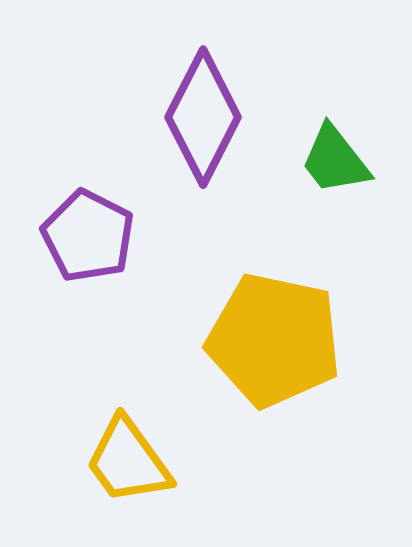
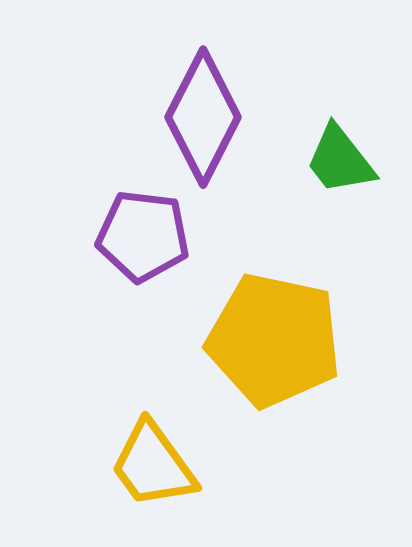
green trapezoid: moved 5 px right
purple pentagon: moved 55 px right; rotated 20 degrees counterclockwise
yellow trapezoid: moved 25 px right, 4 px down
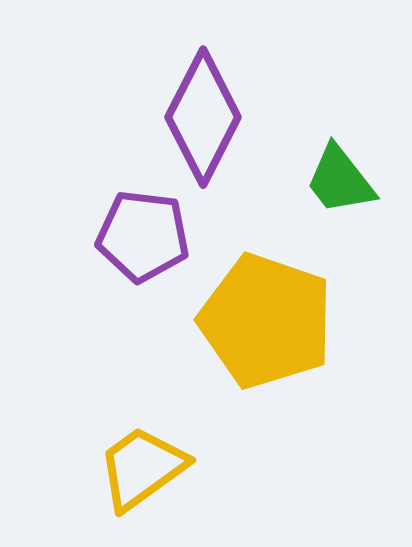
green trapezoid: moved 20 px down
yellow pentagon: moved 8 px left, 19 px up; rotated 7 degrees clockwise
yellow trapezoid: moved 11 px left, 3 px down; rotated 90 degrees clockwise
